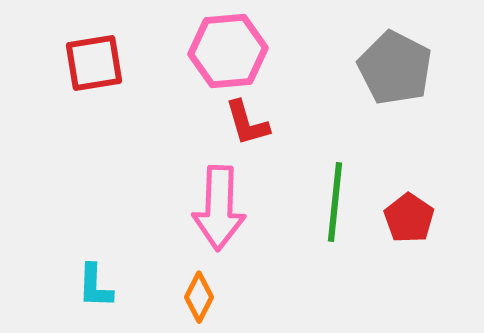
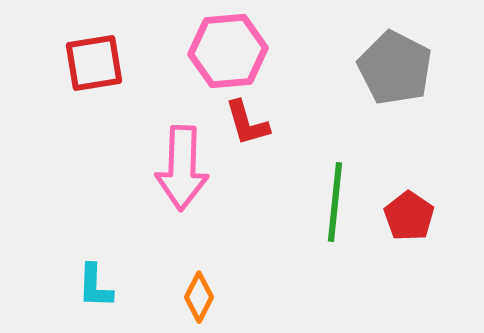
pink arrow: moved 37 px left, 40 px up
red pentagon: moved 2 px up
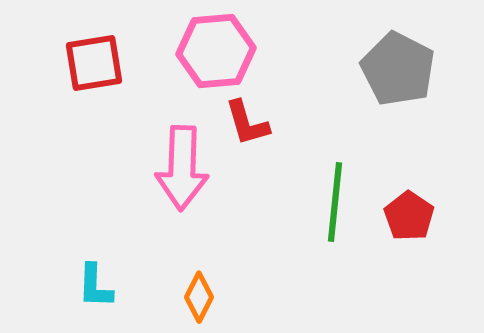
pink hexagon: moved 12 px left
gray pentagon: moved 3 px right, 1 px down
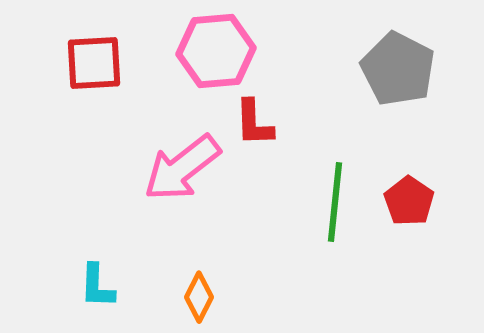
red square: rotated 6 degrees clockwise
red L-shape: moved 7 px right; rotated 14 degrees clockwise
pink arrow: rotated 50 degrees clockwise
red pentagon: moved 15 px up
cyan L-shape: moved 2 px right
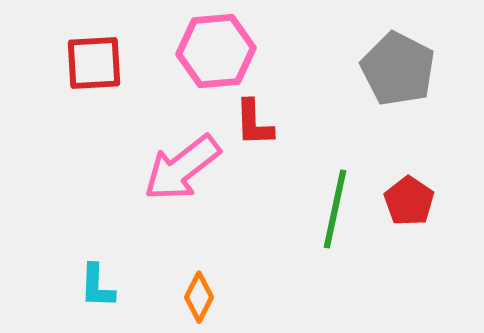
green line: moved 7 px down; rotated 6 degrees clockwise
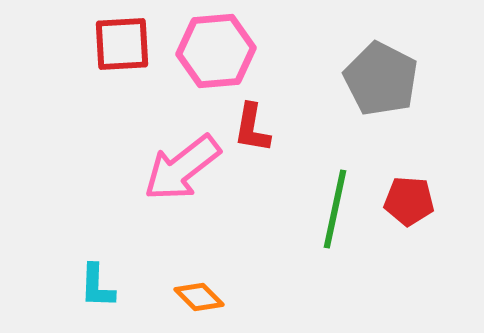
red square: moved 28 px right, 19 px up
gray pentagon: moved 17 px left, 10 px down
red L-shape: moved 2 px left, 5 px down; rotated 12 degrees clockwise
red pentagon: rotated 30 degrees counterclockwise
orange diamond: rotated 72 degrees counterclockwise
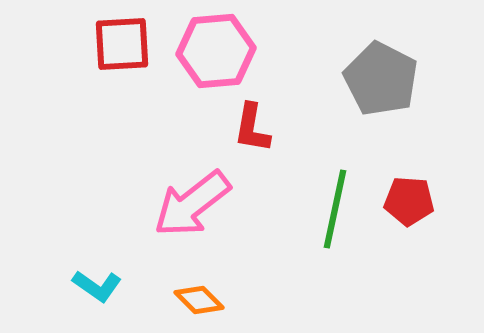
pink arrow: moved 10 px right, 36 px down
cyan L-shape: rotated 57 degrees counterclockwise
orange diamond: moved 3 px down
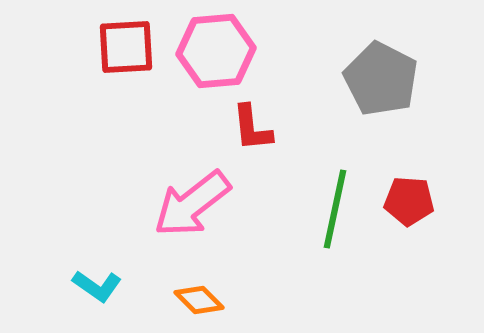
red square: moved 4 px right, 3 px down
red L-shape: rotated 16 degrees counterclockwise
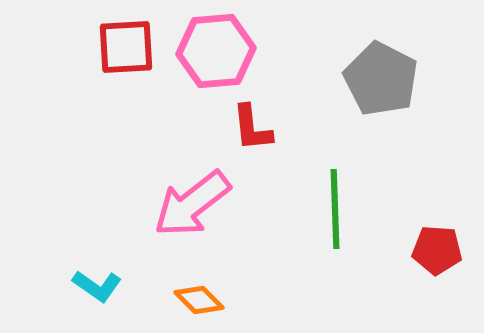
red pentagon: moved 28 px right, 49 px down
green line: rotated 14 degrees counterclockwise
